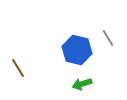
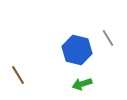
brown line: moved 7 px down
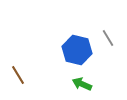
green arrow: rotated 42 degrees clockwise
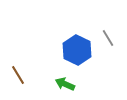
blue hexagon: rotated 12 degrees clockwise
green arrow: moved 17 px left
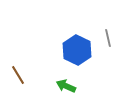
gray line: rotated 18 degrees clockwise
green arrow: moved 1 px right, 2 px down
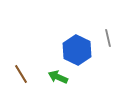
brown line: moved 3 px right, 1 px up
green arrow: moved 8 px left, 9 px up
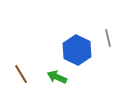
green arrow: moved 1 px left
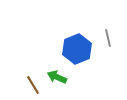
blue hexagon: moved 1 px up; rotated 12 degrees clockwise
brown line: moved 12 px right, 11 px down
